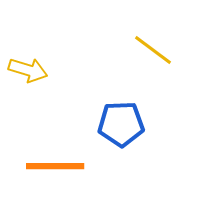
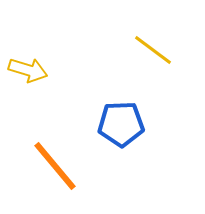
orange line: rotated 50 degrees clockwise
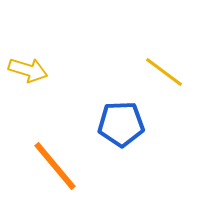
yellow line: moved 11 px right, 22 px down
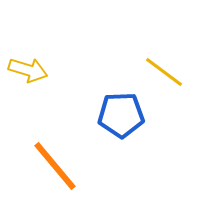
blue pentagon: moved 9 px up
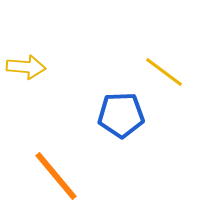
yellow arrow: moved 2 px left, 3 px up; rotated 12 degrees counterclockwise
orange line: moved 1 px right, 10 px down
